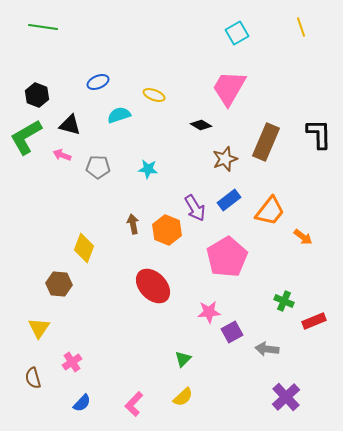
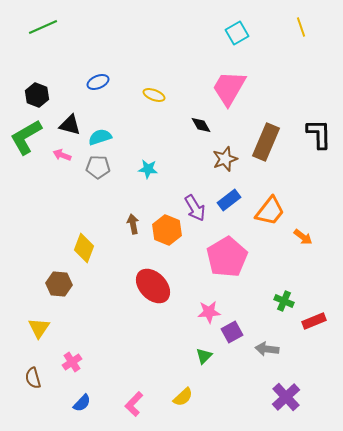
green line: rotated 32 degrees counterclockwise
cyan semicircle: moved 19 px left, 22 px down
black diamond: rotated 30 degrees clockwise
green triangle: moved 21 px right, 3 px up
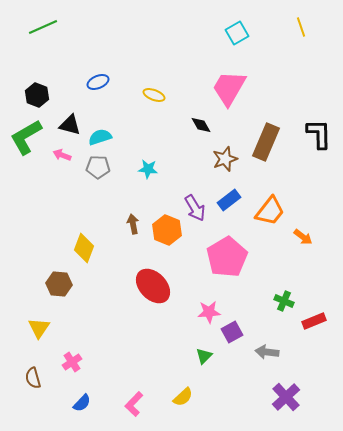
gray arrow: moved 3 px down
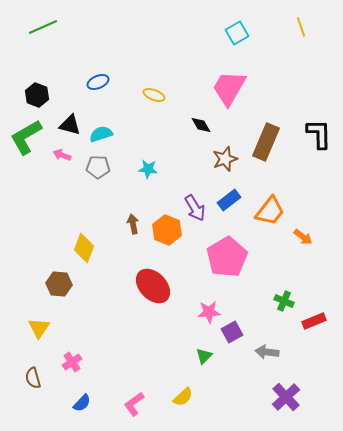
cyan semicircle: moved 1 px right, 3 px up
pink L-shape: rotated 10 degrees clockwise
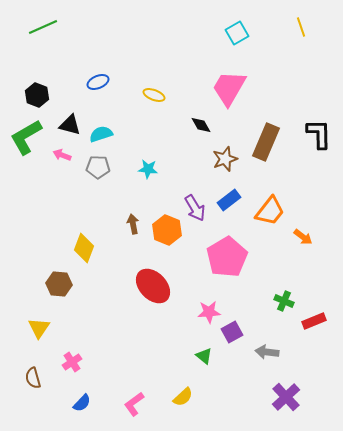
green triangle: rotated 36 degrees counterclockwise
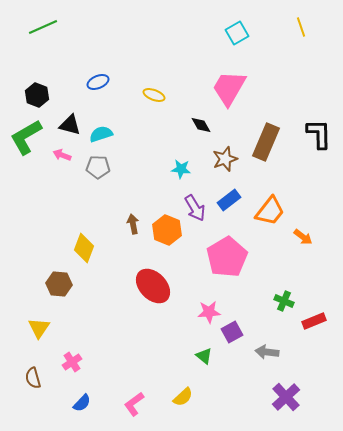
cyan star: moved 33 px right
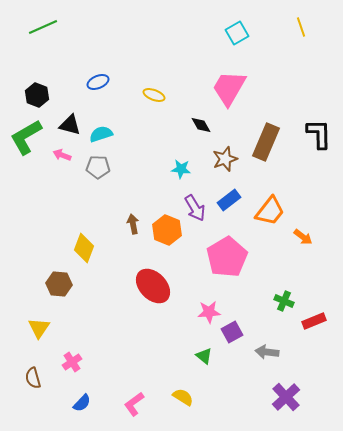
yellow semicircle: rotated 105 degrees counterclockwise
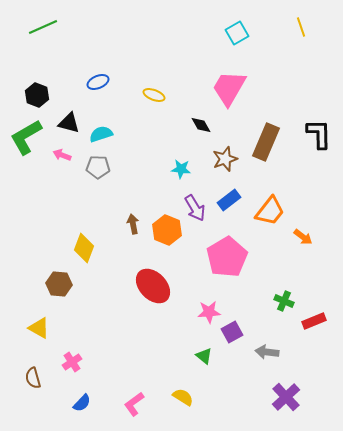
black triangle: moved 1 px left, 2 px up
yellow triangle: rotated 35 degrees counterclockwise
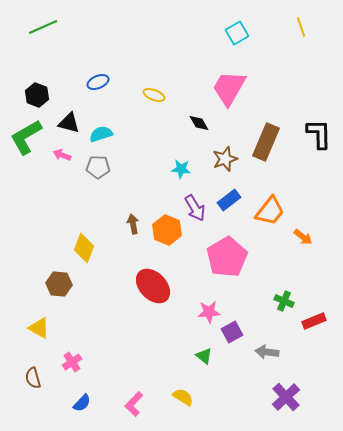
black diamond: moved 2 px left, 2 px up
pink L-shape: rotated 10 degrees counterclockwise
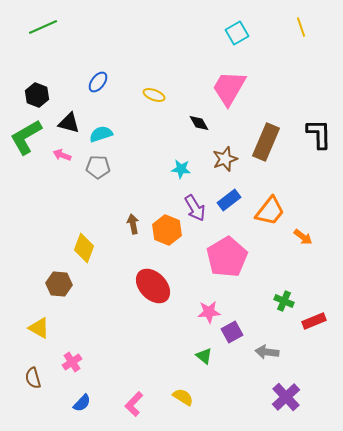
blue ellipse: rotated 30 degrees counterclockwise
